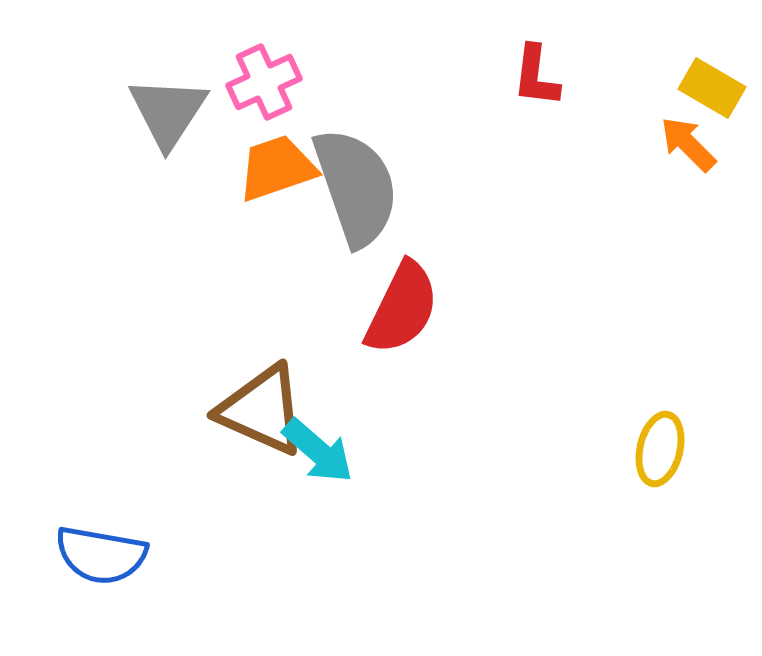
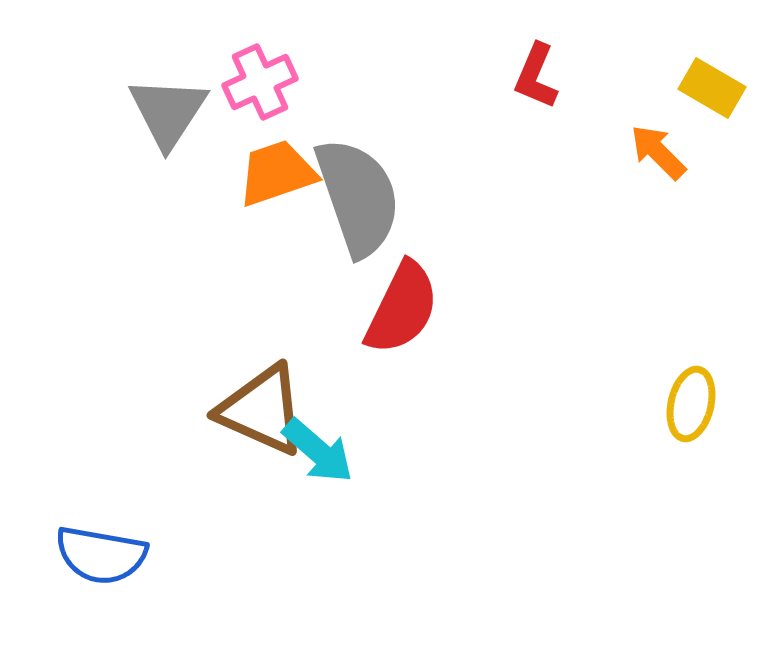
red L-shape: rotated 16 degrees clockwise
pink cross: moved 4 px left
orange arrow: moved 30 px left, 8 px down
orange trapezoid: moved 5 px down
gray semicircle: moved 2 px right, 10 px down
yellow ellipse: moved 31 px right, 45 px up
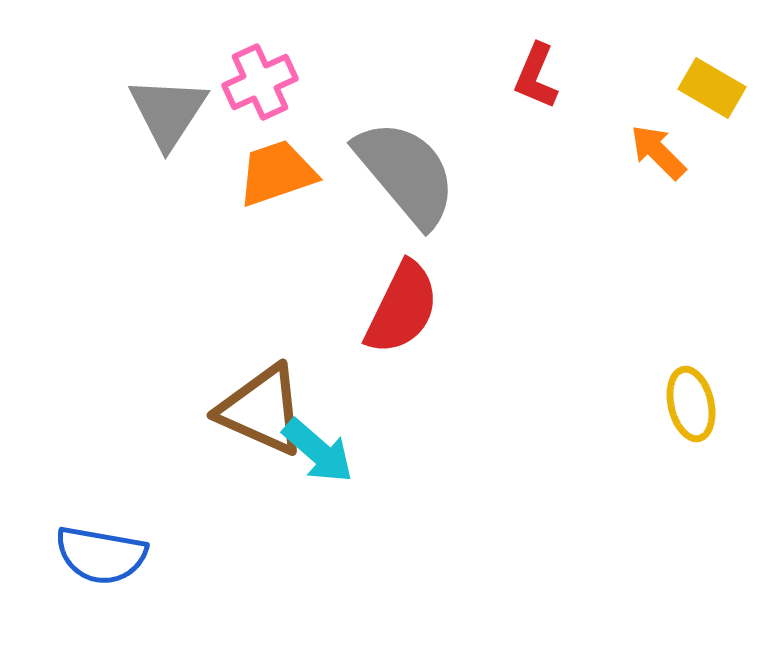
gray semicircle: moved 48 px right, 24 px up; rotated 21 degrees counterclockwise
yellow ellipse: rotated 26 degrees counterclockwise
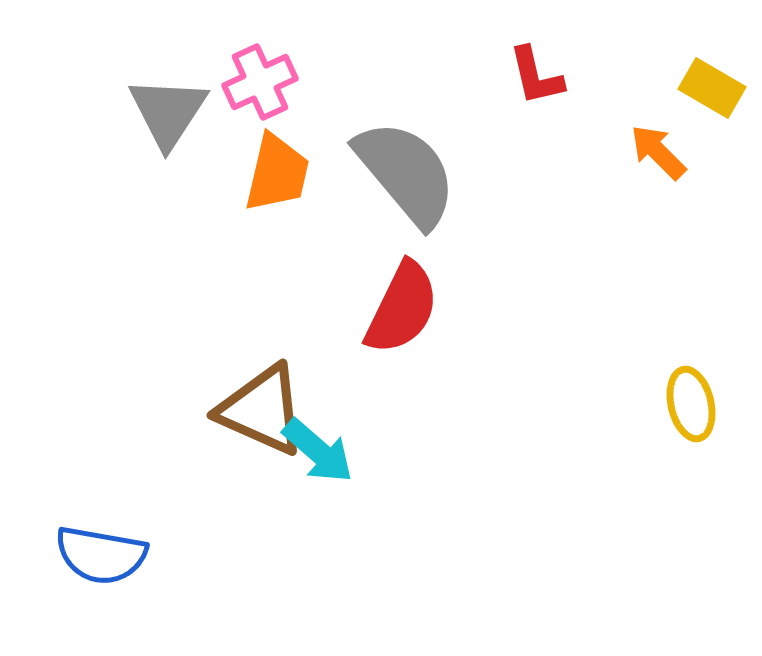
red L-shape: rotated 36 degrees counterclockwise
orange trapezoid: rotated 122 degrees clockwise
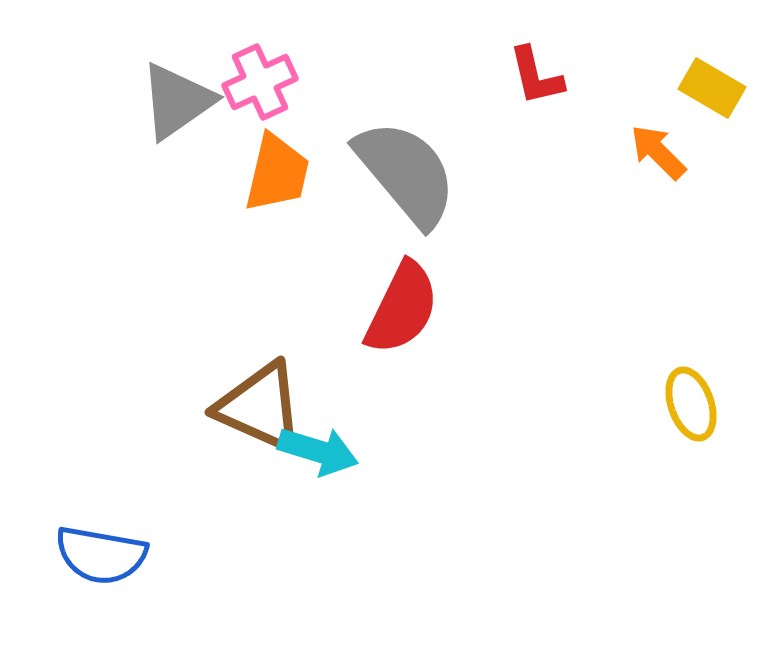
gray triangle: moved 9 px right, 11 px up; rotated 22 degrees clockwise
yellow ellipse: rotated 6 degrees counterclockwise
brown triangle: moved 2 px left, 3 px up
cyan arrow: rotated 24 degrees counterclockwise
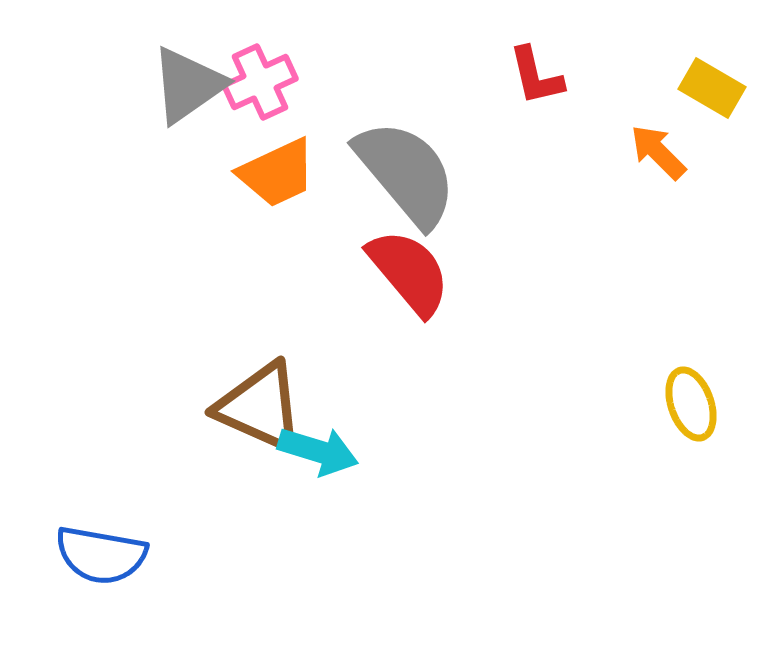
gray triangle: moved 11 px right, 16 px up
orange trapezoid: rotated 52 degrees clockwise
red semicircle: moved 7 px right, 36 px up; rotated 66 degrees counterclockwise
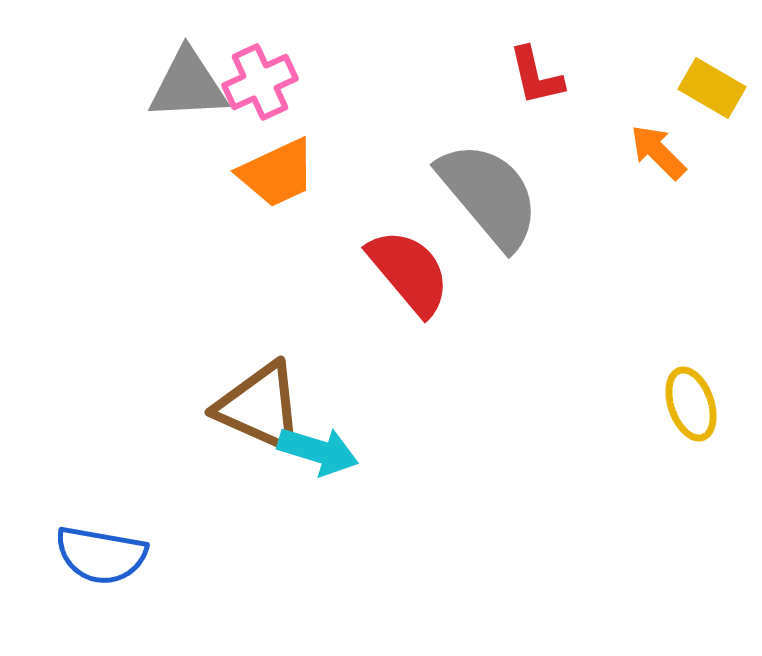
gray triangle: rotated 32 degrees clockwise
gray semicircle: moved 83 px right, 22 px down
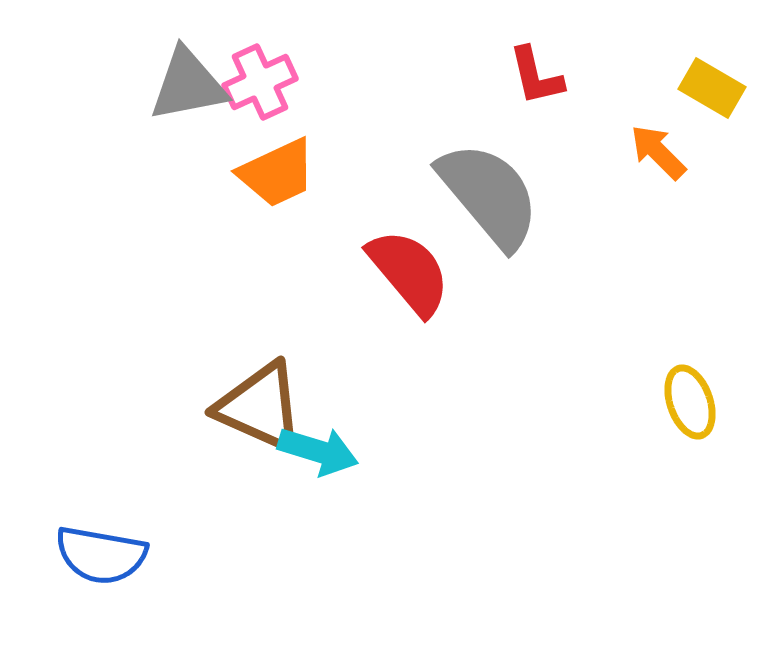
gray triangle: rotated 8 degrees counterclockwise
yellow ellipse: moved 1 px left, 2 px up
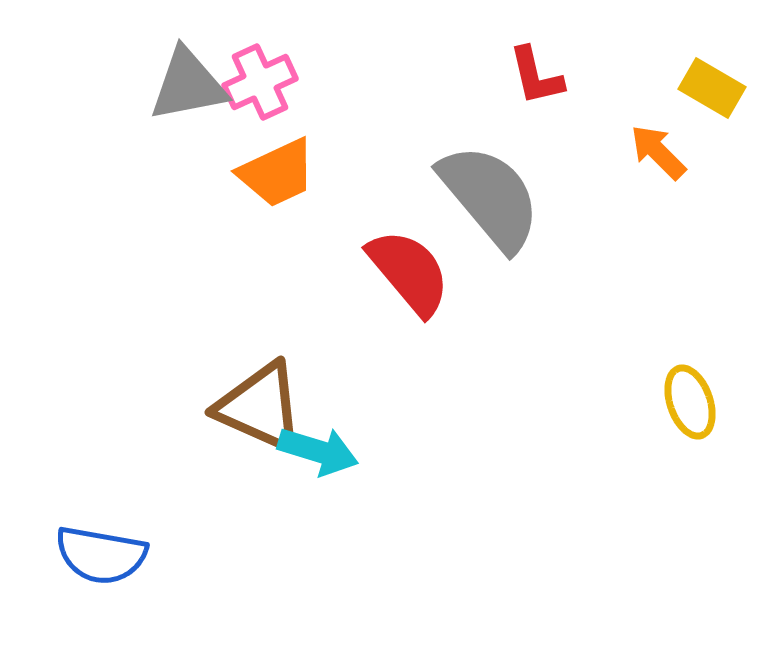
gray semicircle: moved 1 px right, 2 px down
